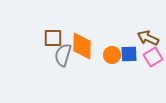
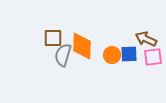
brown arrow: moved 2 px left, 1 px down
pink square: rotated 24 degrees clockwise
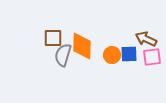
pink square: moved 1 px left
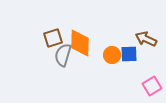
brown square: rotated 18 degrees counterclockwise
orange diamond: moved 2 px left, 3 px up
pink square: moved 29 px down; rotated 24 degrees counterclockwise
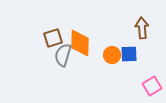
brown arrow: moved 4 px left, 11 px up; rotated 60 degrees clockwise
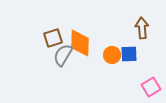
gray semicircle: rotated 15 degrees clockwise
pink square: moved 1 px left, 1 px down
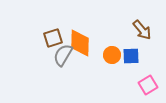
brown arrow: moved 2 px down; rotated 145 degrees clockwise
blue square: moved 2 px right, 2 px down
pink square: moved 3 px left, 2 px up
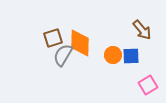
orange circle: moved 1 px right
